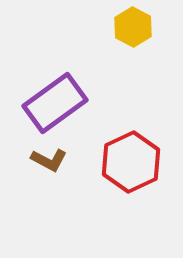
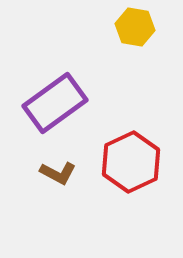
yellow hexagon: moved 2 px right; rotated 18 degrees counterclockwise
brown L-shape: moved 9 px right, 13 px down
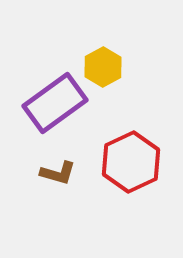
yellow hexagon: moved 32 px left, 40 px down; rotated 21 degrees clockwise
brown L-shape: rotated 12 degrees counterclockwise
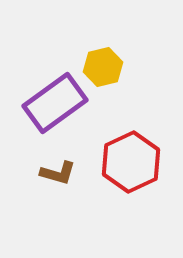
yellow hexagon: rotated 15 degrees clockwise
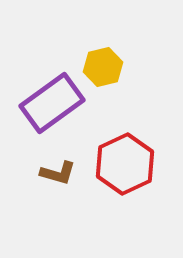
purple rectangle: moved 3 px left
red hexagon: moved 6 px left, 2 px down
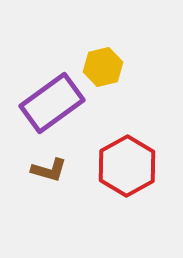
red hexagon: moved 2 px right, 2 px down; rotated 4 degrees counterclockwise
brown L-shape: moved 9 px left, 3 px up
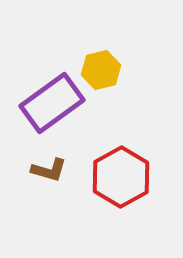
yellow hexagon: moved 2 px left, 3 px down
red hexagon: moved 6 px left, 11 px down
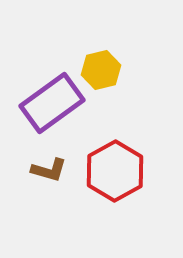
red hexagon: moved 6 px left, 6 px up
